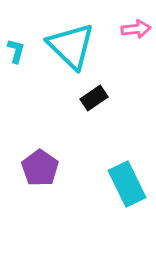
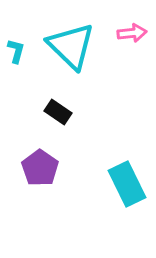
pink arrow: moved 4 px left, 4 px down
black rectangle: moved 36 px left, 14 px down; rotated 68 degrees clockwise
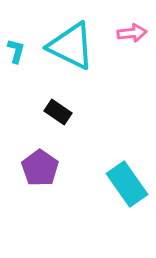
cyan triangle: rotated 18 degrees counterclockwise
cyan rectangle: rotated 9 degrees counterclockwise
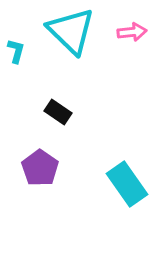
pink arrow: moved 1 px up
cyan triangle: moved 15 px up; rotated 18 degrees clockwise
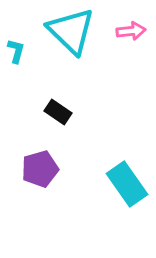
pink arrow: moved 1 px left, 1 px up
purple pentagon: moved 1 px down; rotated 21 degrees clockwise
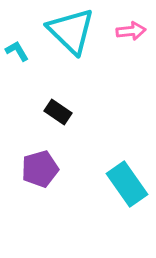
cyan L-shape: moved 1 px right; rotated 45 degrees counterclockwise
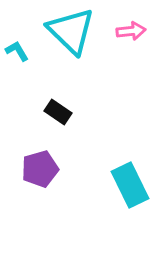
cyan rectangle: moved 3 px right, 1 px down; rotated 9 degrees clockwise
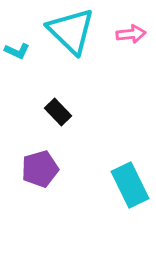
pink arrow: moved 3 px down
cyan L-shape: rotated 145 degrees clockwise
black rectangle: rotated 12 degrees clockwise
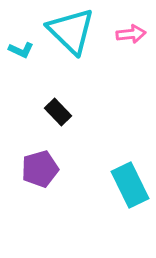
cyan L-shape: moved 4 px right, 1 px up
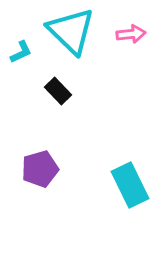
cyan L-shape: moved 2 px down; rotated 50 degrees counterclockwise
black rectangle: moved 21 px up
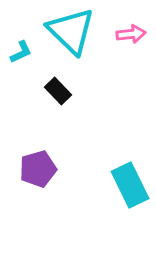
purple pentagon: moved 2 px left
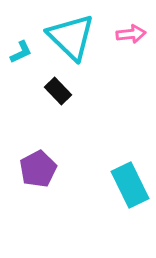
cyan triangle: moved 6 px down
purple pentagon: rotated 12 degrees counterclockwise
